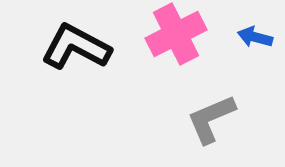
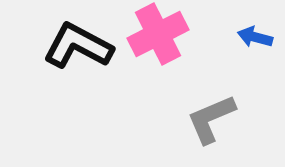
pink cross: moved 18 px left
black L-shape: moved 2 px right, 1 px up
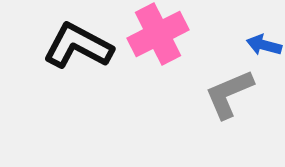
blue arrow: moved 9 px right, 8 px down
gray L-shape: moved 18 px right, 25 px up
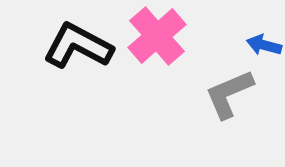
pink cross: moved 1 px left, 2 px down; rotated 14 degrees counterclockwise
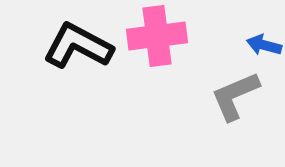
pink cross: rotated 34 degrees clockwise
gray L-shape: moved 6 px right, 2 px down
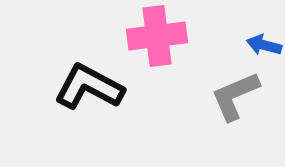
black L-shape: moved 11 px right, 41 px down
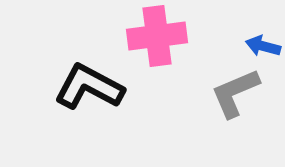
blue arrow: moved 1 px left, 1 px down
gray L-shape: moved 3 px up
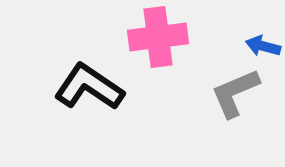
pink cross: moved 1 px right, 1 px down
black L-shape: rotated 6 degrees clockwise
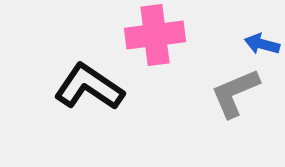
pink cross: moved 3 px left, 2 px up
blue arrow: moved 1 px left, 2 px up
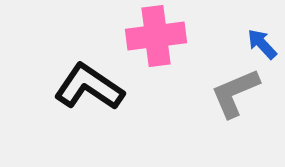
pink cross: moved 1 px right, 1 px down
blue arrow: rotated 32 degrees clockwise
